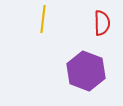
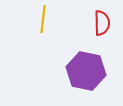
purple hexagon: rotated 9 degrees counterclockwise
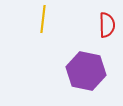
red semicircle: moved 5 px right, 2 px down
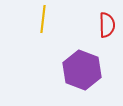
purple hexagon: moved 4 px left, 1 px up; rotated 9 degrees clockwise
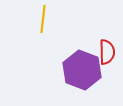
red semicircle: moved 27 px down
